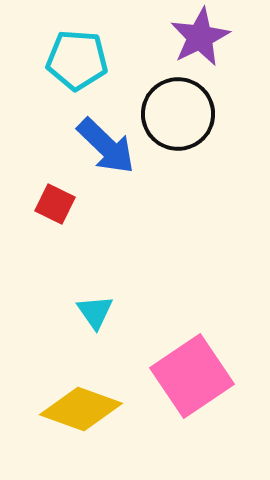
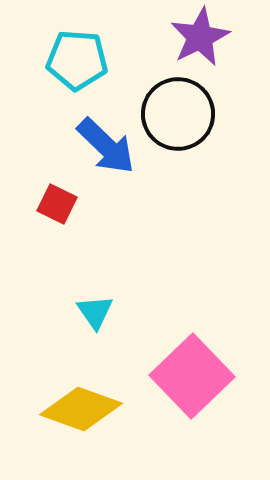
red square: moved 2 px right
pink square: rotated 10 degrees counterclockwise
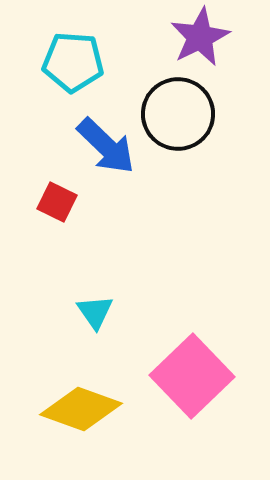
cyan pentagon: moved 4 px left, 2 px down
red square: moved 2 px up
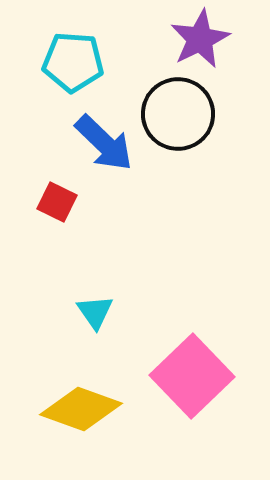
purple star: moved 2 px down
blue arrow: moved 2 px left, 3 px up
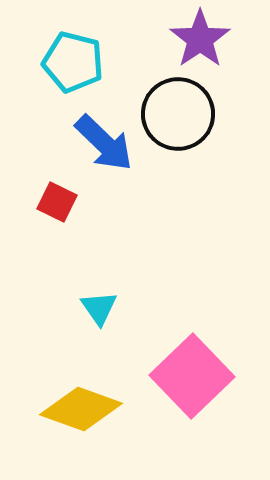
purple star: rotated 8 degrees counterclockwise
cyan pentagon: rotated 10 degrees clockwise
cyan triangle: moved 4 px right, 4 px up
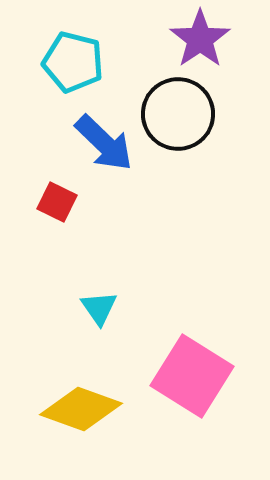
pink square: rotated 14 degrees counterclockwise
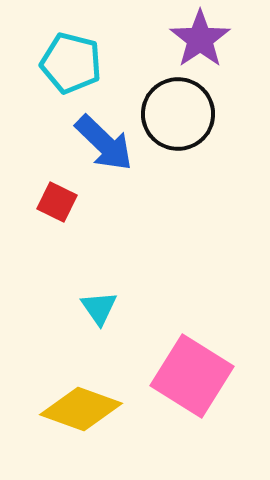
cyan pentagon: moved 2 px left, 1 px down
